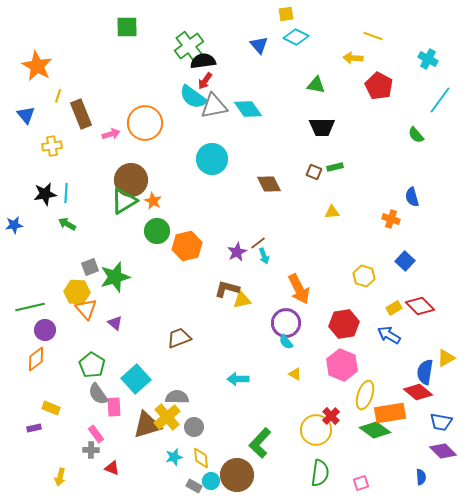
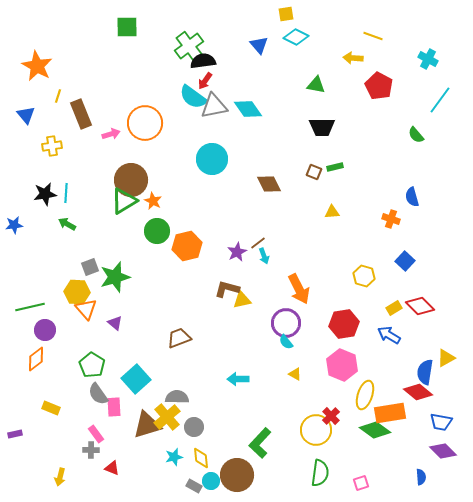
purple rectangle at (34, 428): moved 19 px left, 6 px down
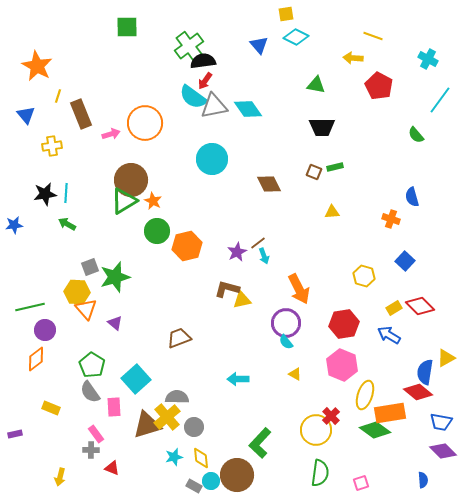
gray semicircle at (98, 394): moved 8 px left, 2 px up
blue semicircle at (421, 477): moved 2 px right, 3 px down
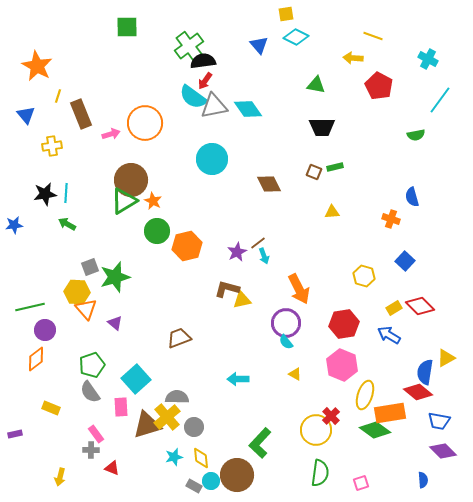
green semicircle at (416, 135): rotated 60 degrees counterclockwise
green pentagon at (92, 365): rotated 20 degrees clockwise
pink rectangle at (114, 407): moved 7 px right
blue trapezoid at (441, 422): moved 2 px left, 1 px up
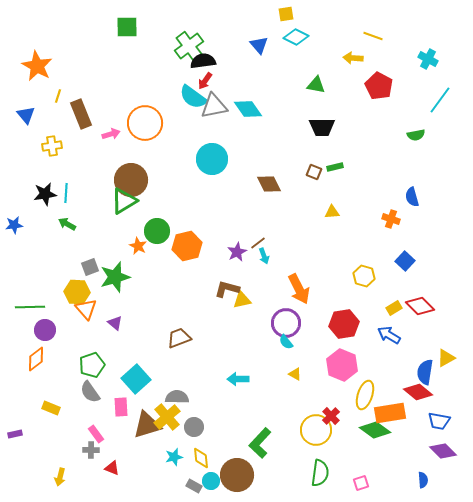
orange star at (153, 201): moved 15 px left, 45 px down
green line at (30, 307): rotated 12 degrees clockwise
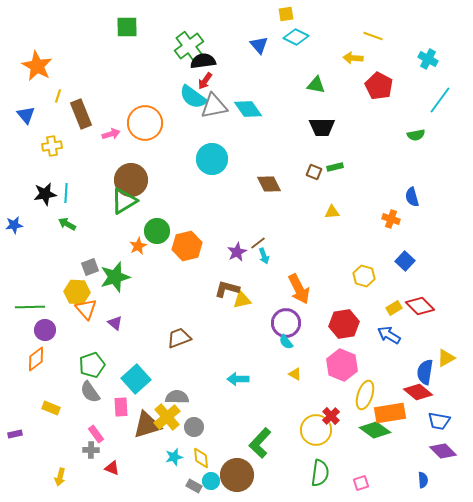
orange star at (138, 246): rotated 18 degrees clockwise
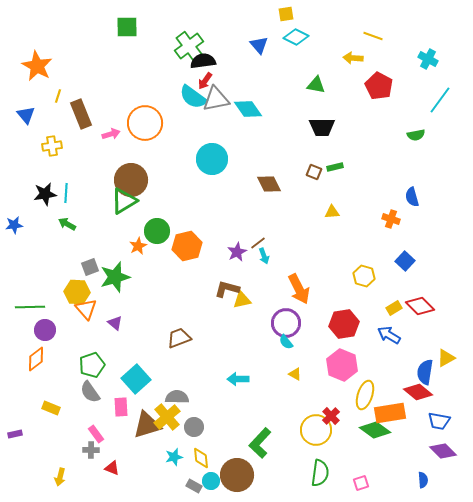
gray triangle at (214, 106): moved 2 px right, 7 px up
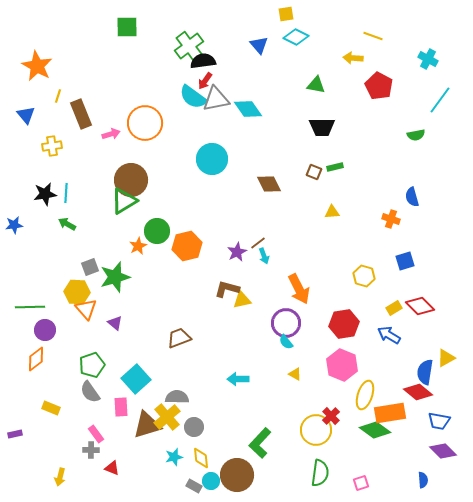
blue square at (405, 261): rotated 30 degrees clockwise
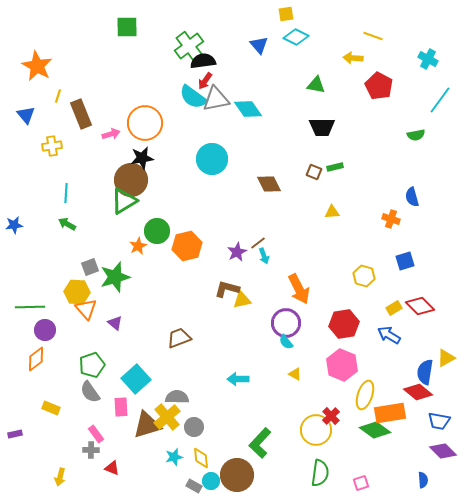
black star at (45, 194): moved 97 px right, 36 px up
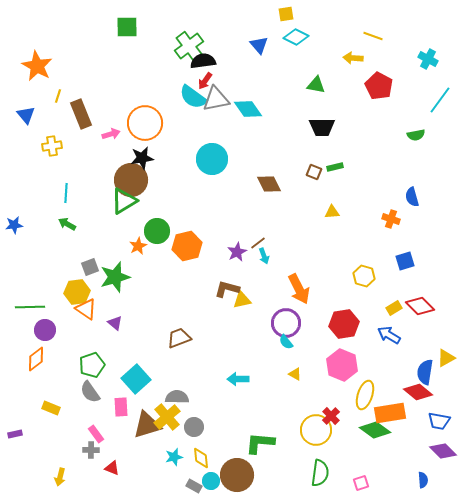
yellow hexagon at (77, 292): rotated 10 degrees counterclockwise
orange triangle at (86, 309): rotated 15 degrees counterclockwise
green L-shape at (260, 443): rotated 52 degrees clockwise
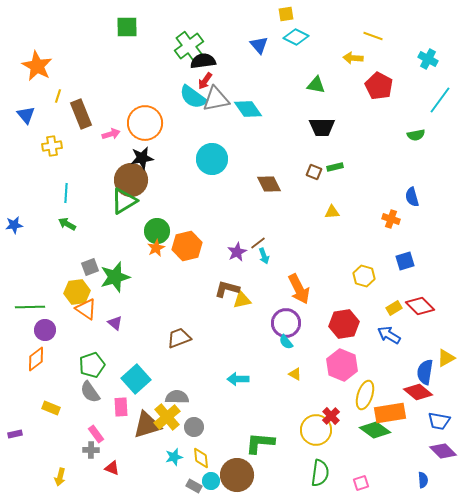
orange star at (138, 246): moved 18 px right, 2 px down
